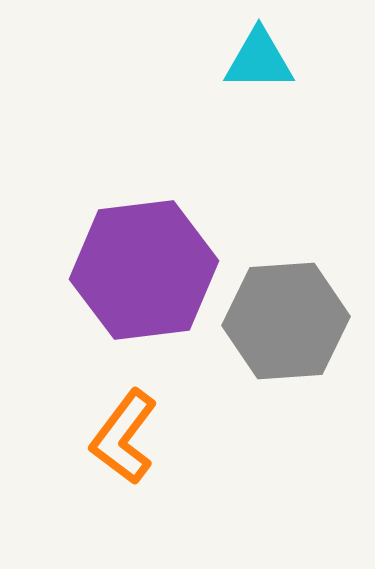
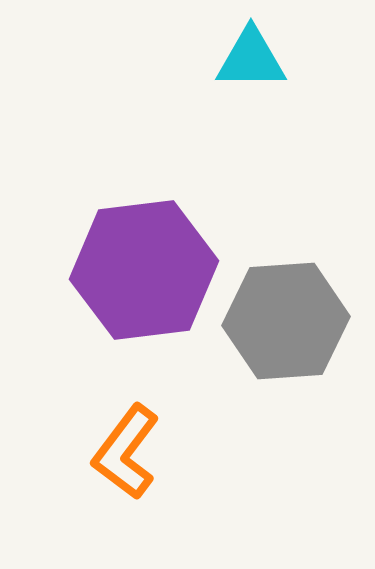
cyan triangle: moved 8 px left, 1 px up
orange L-shape: moved 2 px right, 15 px down
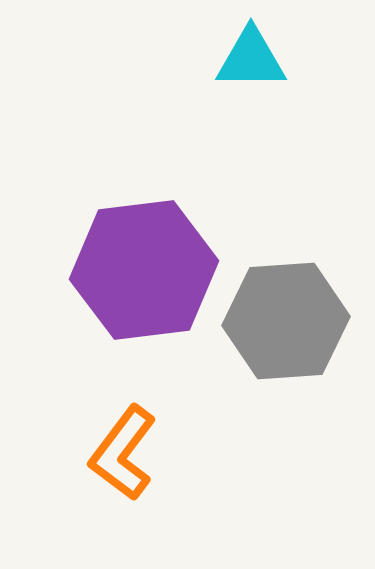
orange L-shape: moved 3 px left, 1 px down
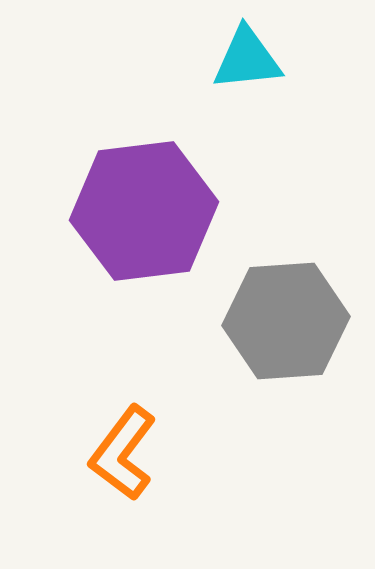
cyan triangle: moved 4 px left; rotated 6 degrees counterclockwise
purple hexagon: moved 59 px up
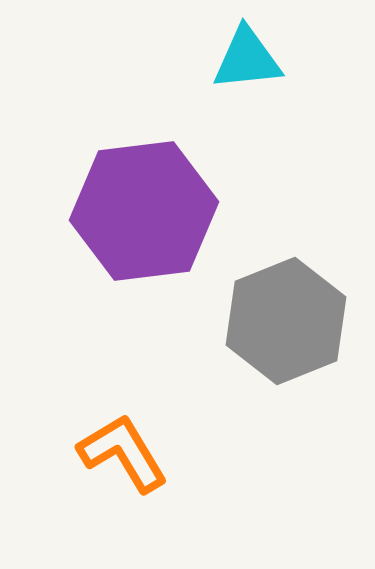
gray hexagon: rotated 18 degrees counterclockwise
orange L-shape: rotated 112 degrees clockwise
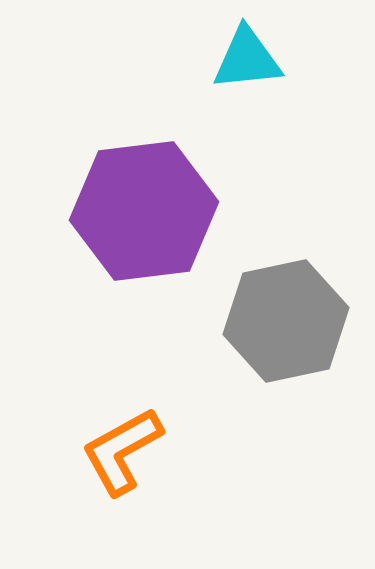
gray hexagon: rotated 10 degrees clockwise
orange L-shape: moved 1 px left, 2 px up; rotated 88 degrees counterclockwise
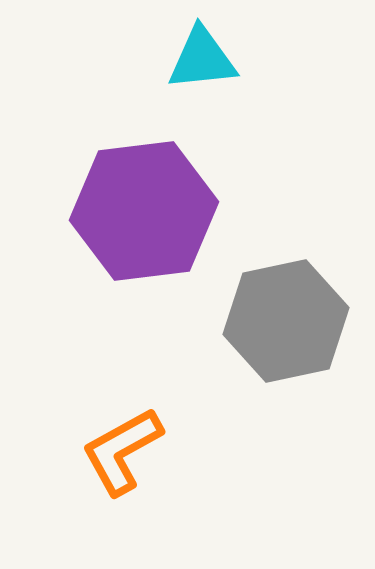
cyan triangle: moved 45 px left
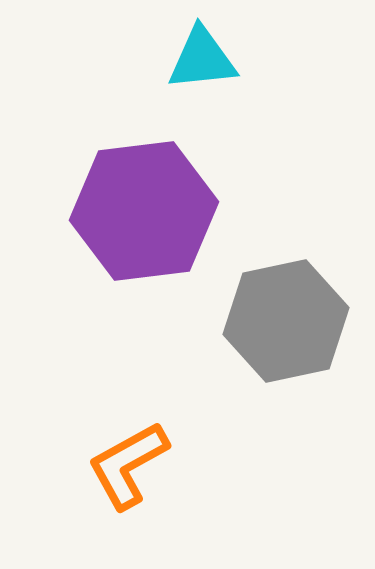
orange L-shape: moved 6 px right, 14 px down
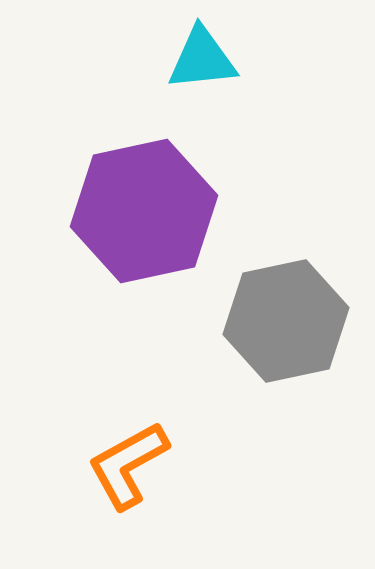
purple hexagon: rotated 5 degrees counterclockwise
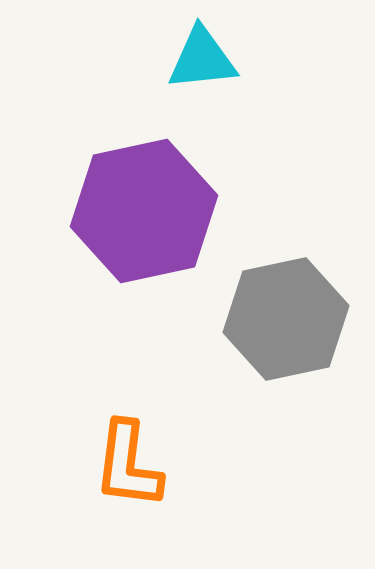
gray hexagon: moved 2 px up
orange L-shape: rotated 54 degrees counterclockwise
